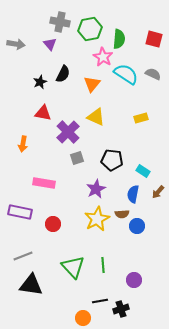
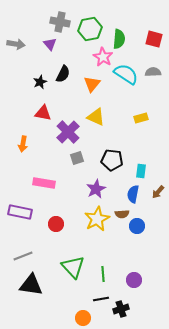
gray semicircle: moved 2 px up; rotated 28 degrees counterclockwise
cyan rectangle: moved 2 px left; rotated 64 degrees clockwise
red circle: moved 3 px right
green line: moved 9 px down
black line: moved 1 px right, 2 px up
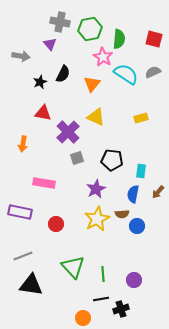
gray arrow: moved 5 px right, 12 px down
gray semicircle: rotated 21 degrees counterclockwise
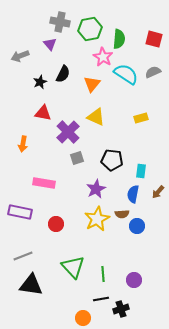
gray arrow: moved 1 px left; rotated 150 degrees clockwise
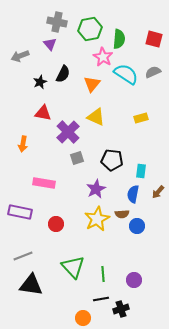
gray cross: moved 3 px left
